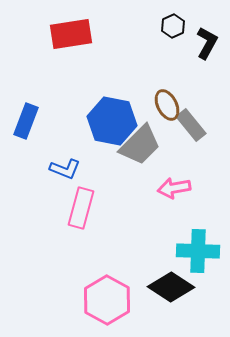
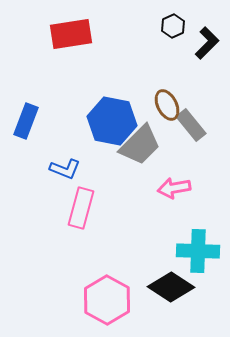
black L-shape: rotated 16 degrees clockwise
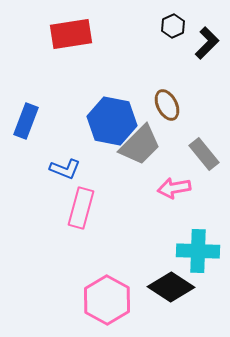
gray rectangle: moved 13 px right, 29 px down
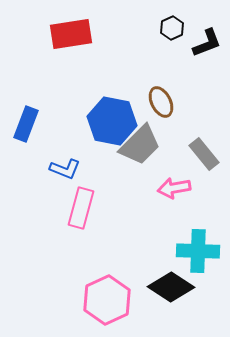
black hexagon: moved 1 px left, 2 px down
black L-shape: rotated 24 degrees clockwise
brown ellipse: moved 6 px left, 3 px up
blue rectangle: moved 3 px down
pink hexagon: rotated 6 degrees clockwise
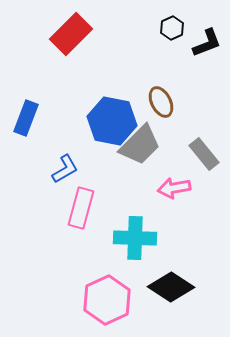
red rectangle: rotated 36 degrees counterclockwise
blue rectangle: moved 6 px up
blue L-shape: rotated 52 degrees counterclockwise
cyan cross: moved 63 px left, 13 px up
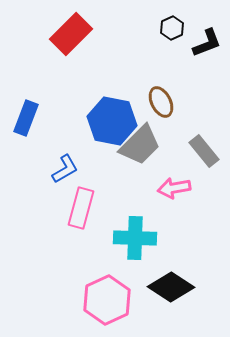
gray rectangle: moved 3 px up
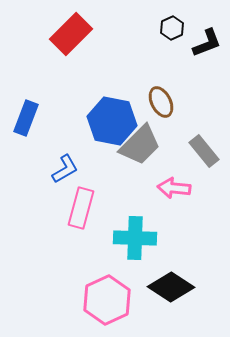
pink arrow: rotated 16 degrees clockwise
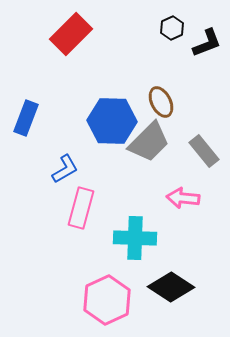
blue hexagon: rotated 9 degrees counterclockwise
gray trapezoid: moved 9 px right, 3 px up
pink arrow: moved 9 px right, 10 px down
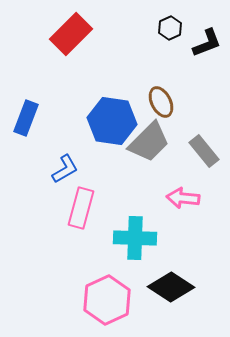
black hexagon: moved 2 px left
blue hexagon: rotated 6 degrees clockwise
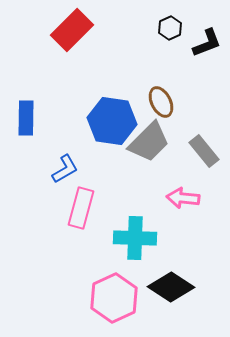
red rectangle: moved 1 px right, 4 px up
blue rectangle: rotated 20 degrees counterclockwise
pink hexagon: moved 7 px right, 2 px up
